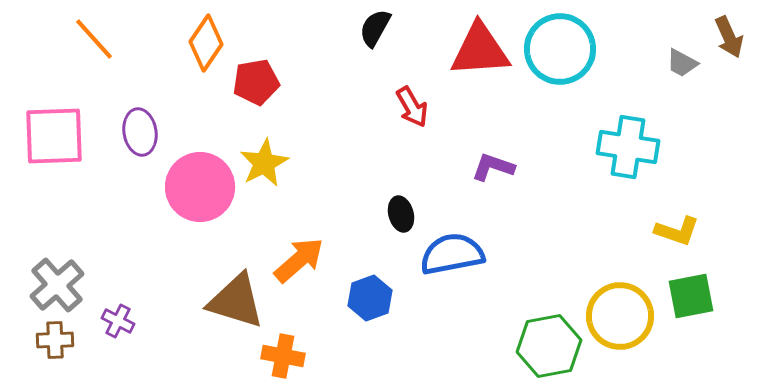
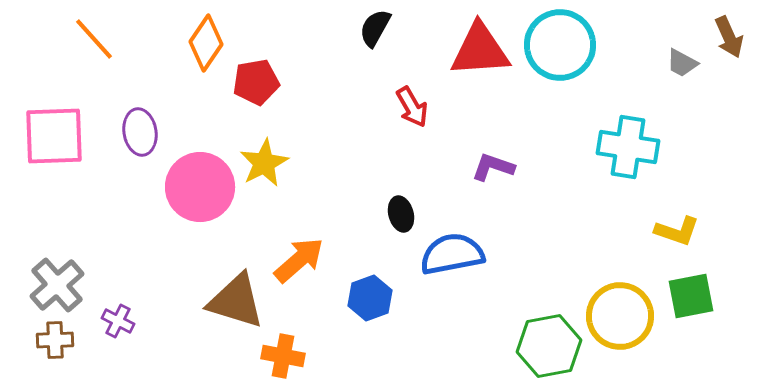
cyan circle: moved 4 px up
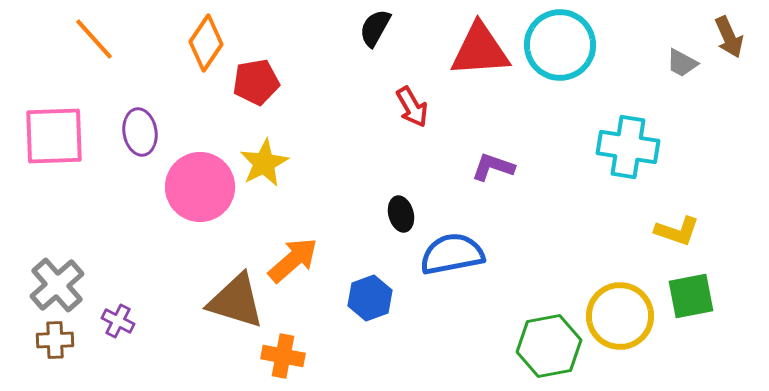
orange arrow: moved 6 px left
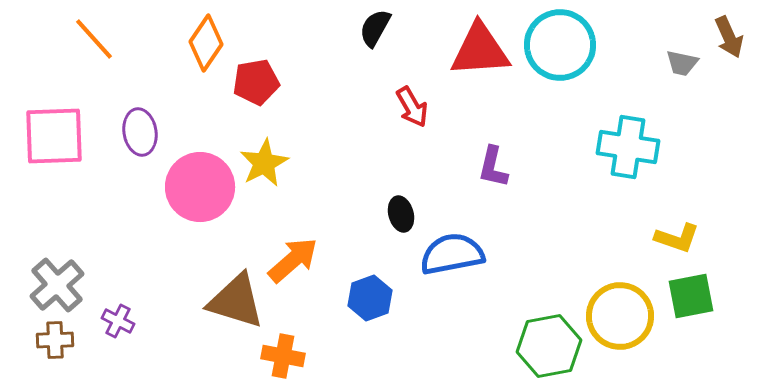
gray trapezoid: rotated 16 degrees counterclockwise
purple L-shape: rotated 96 degrees counterclockwise
yellow L-shape: moved 7 px down
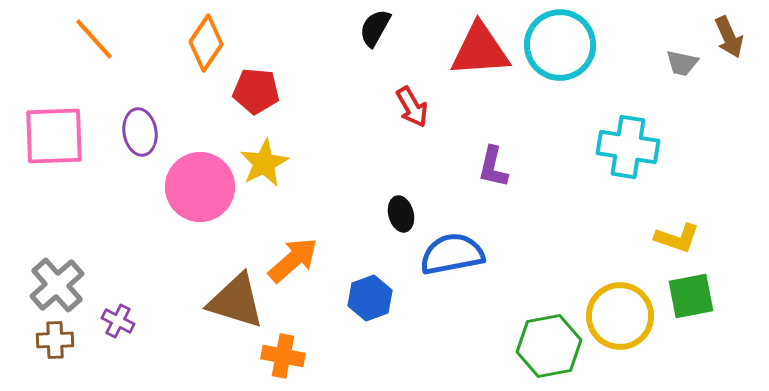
red pentagon: moved 9 px down; rotated 15 degrees clockwise
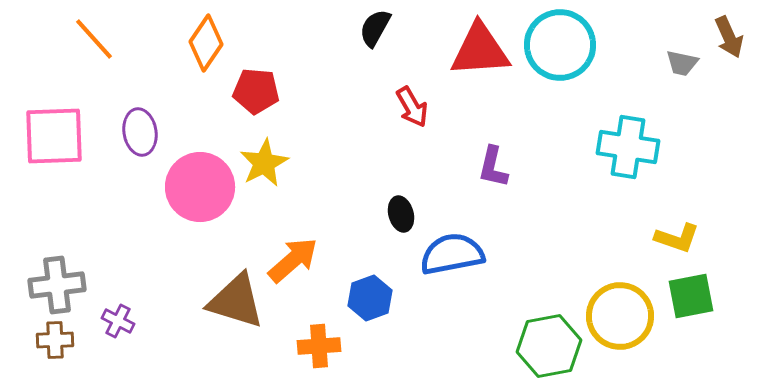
gray cross: rotated 34 degrees clockwise
orange cross: moved 36 px right, 10 px up; rotated 15 degrees counterclockwise
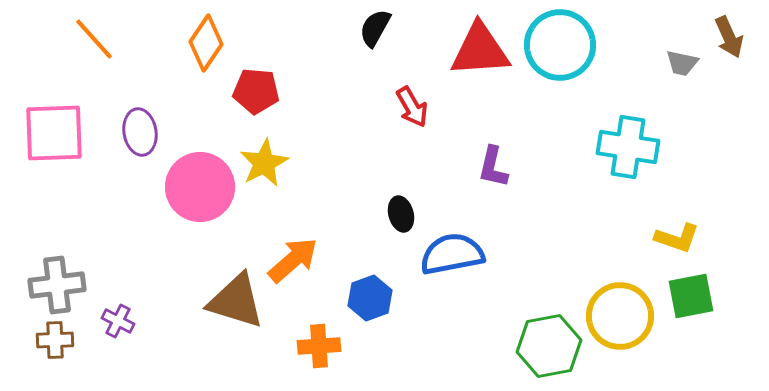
pink square: moved 3 px up
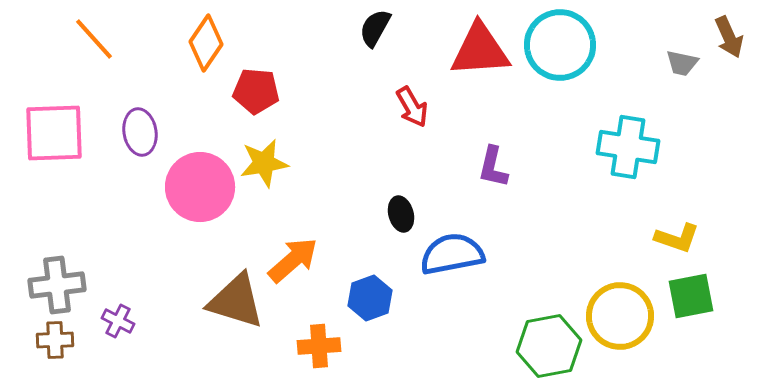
yellow star: rotated 18 degrees clockwise
